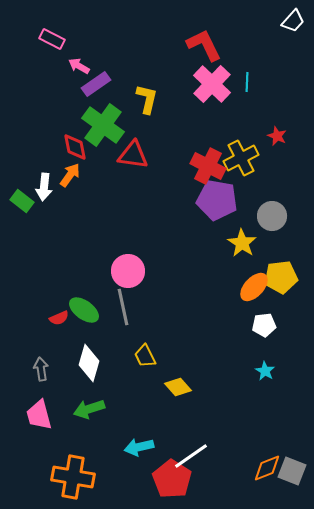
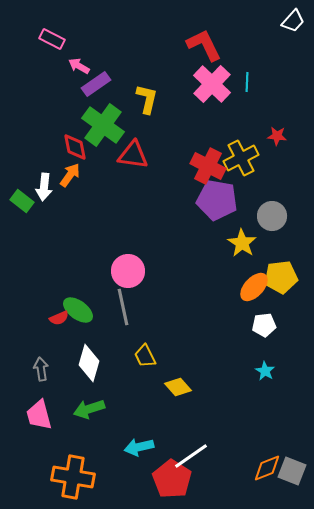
red star: rotated 18 degrees counterclockwise
green ellipse: moved 6 px left
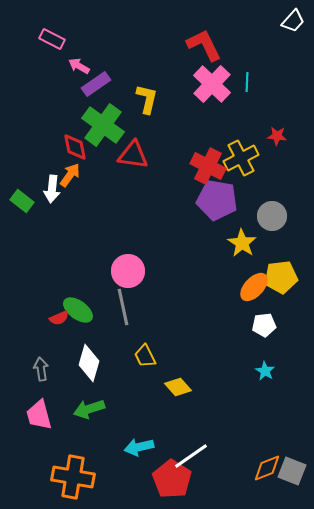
white arrow: moved 8 px right, 2 px down
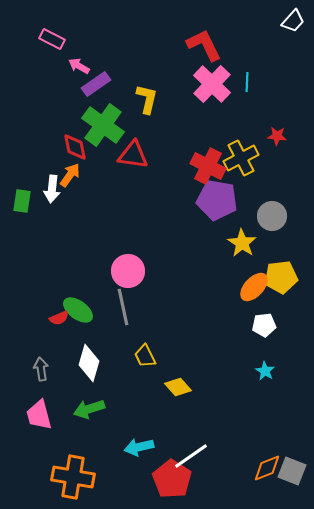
green rectangle: rotated 60 degrees clockwise
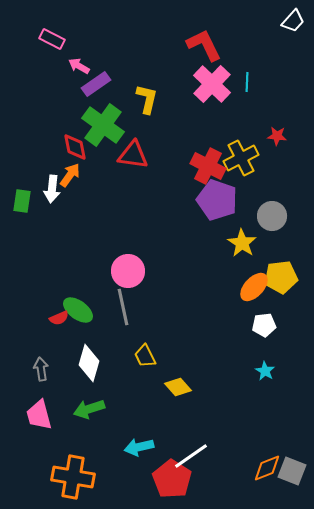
purple pentagon: rotated 9 degrees clockwise
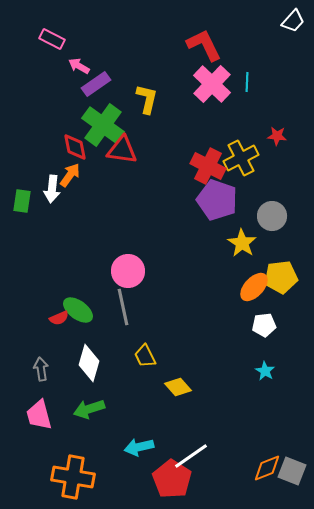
red triangle: moved 11 px left, 5 px up
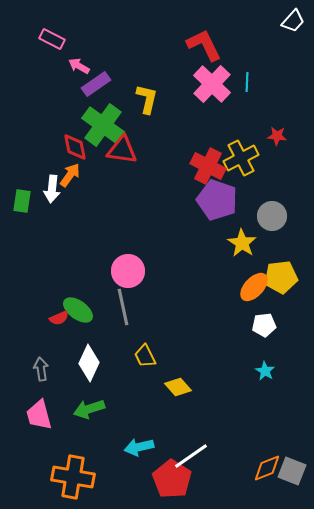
white diamond: rotated 9 degrees clockwise
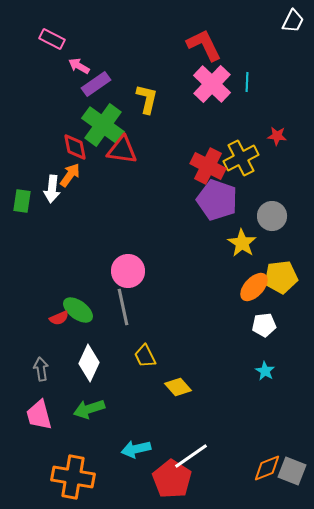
white trapezoid: rotated 15 degrees counterclockwise
cyan arrow: moved 3 px left, 2 px down
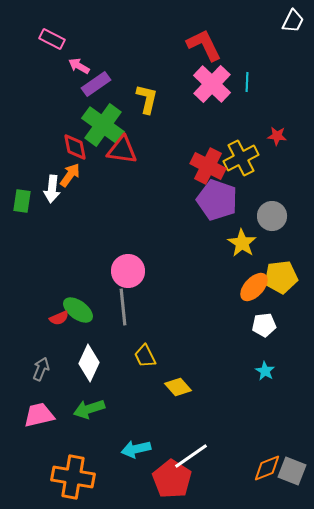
gray line: rotated 6 degrees clockwise
gray arrow: rotated 30 degrees clockwise
pink trapezoid: rotated 92 degrees clockwise
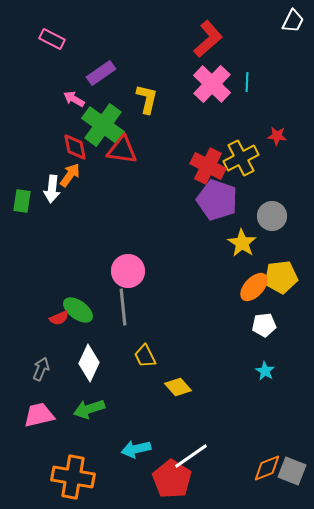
red L-shape: moved 4 px right, 6 px up; rotated 75 degrees clockwise
pink arrow: moved 5 px left, 33 px down
purple rectangle: moved 5 px right, 11 px up
